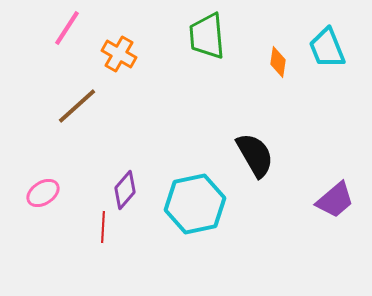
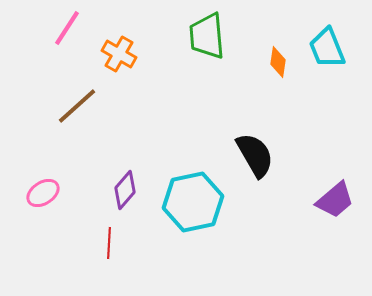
cyan hexagon: moved 2 px left, 2 px up
red line: moved 6 px right, 16 px down
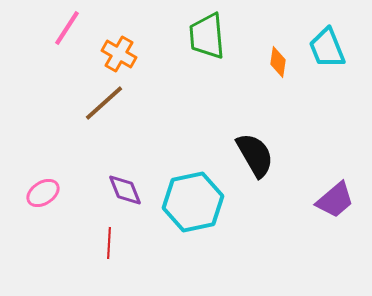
brown line: moved 27 px right, 3 px up
purple diamond: rotated 63 degrees counterclockwise
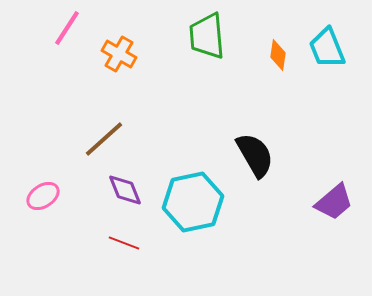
orange diamond: moved 7 px up
brown line: moved 36 px down
pink ellipse: moved 3 px down
purple trapezoid: moved 1 px left, 2 px down
red line: moved 15 px right; rotated 72 degrees counterclockwise
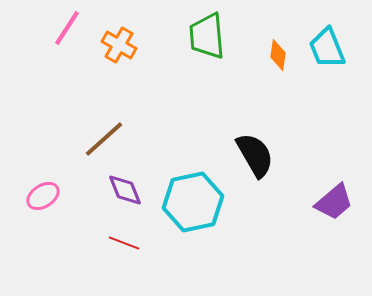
orange cross: moved 9 px up
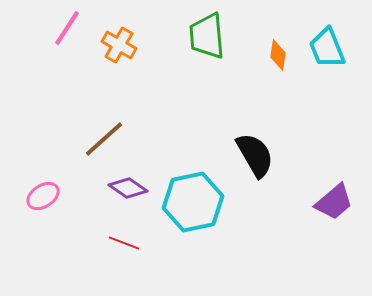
purple diamond: moved 3 px right, 2 px up; rotated 33 degrees counterclockwise
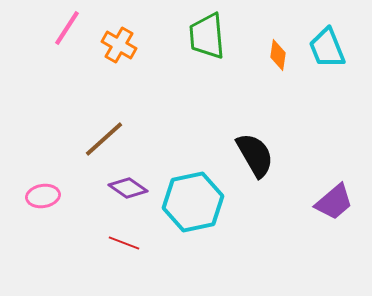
pink ellipse: rotated 24 degrees clockwise
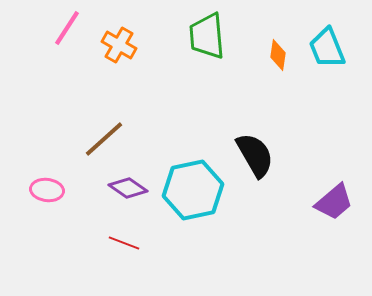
pink ellipse: moved 4 px right, 6 px up; rotated 16 degrees clockwise
cyan hexagon: moved 12 px up
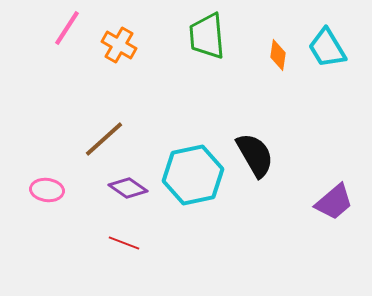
cyan trapezoid: rotated 9 degrees counterclockwise
cyan hexagon: moved 15 px up
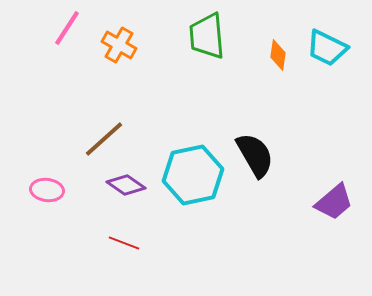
cyan trapezoid: rotated 33 degrees counterclockwise
purple diamond: moved 2 px left, 3 px up
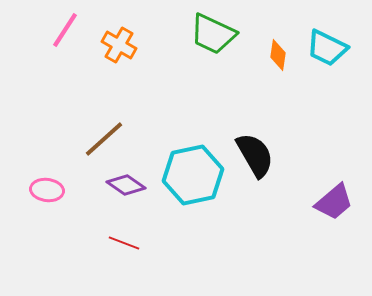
pink line: moved 2 px left, 2 px down
green trapezoid: moved 6 px right, 2 px up; rotated 60 degrees counterclockwise
